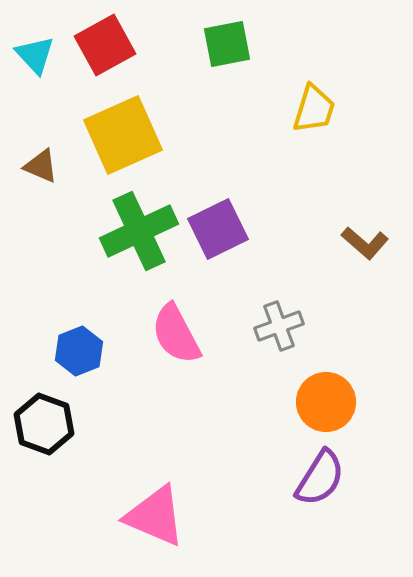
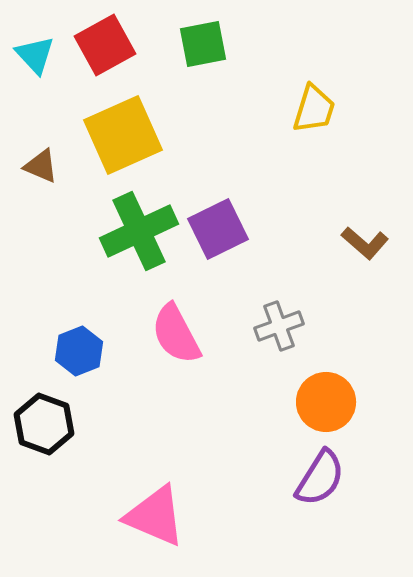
green square: moved 24 px left
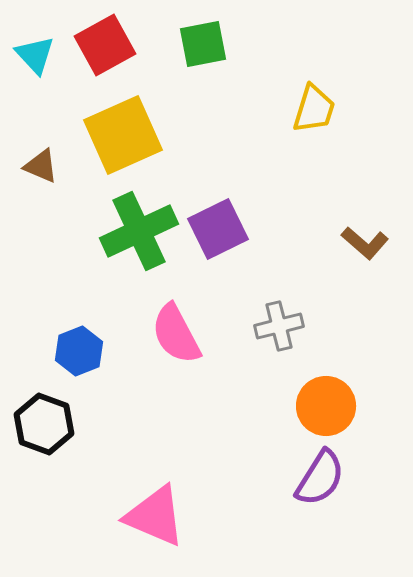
gray cross: rotated 6 degrees clockwise
orange circle: moved 4 px down
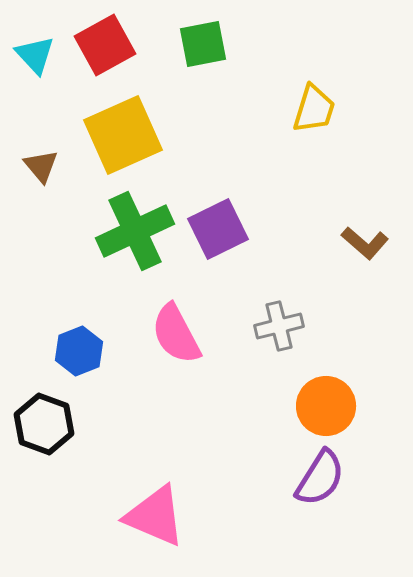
brown triangle: rotated 27 degrees clockwise
green cross: moved 4 px left
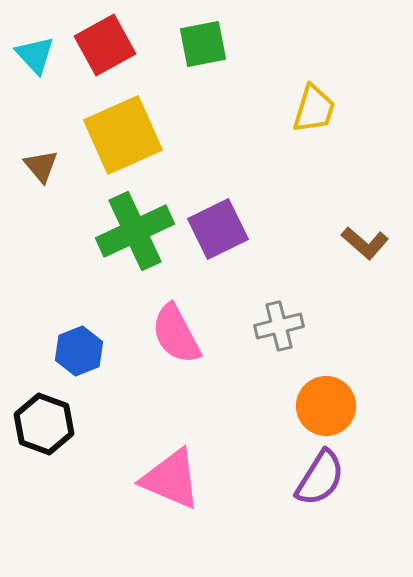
pink triangle: moved 16 px right, 37 px up
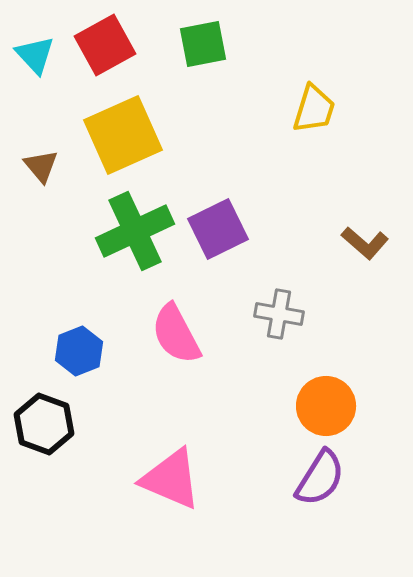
gray cross: moved 12 px up; rotated 24 degrees clockwise
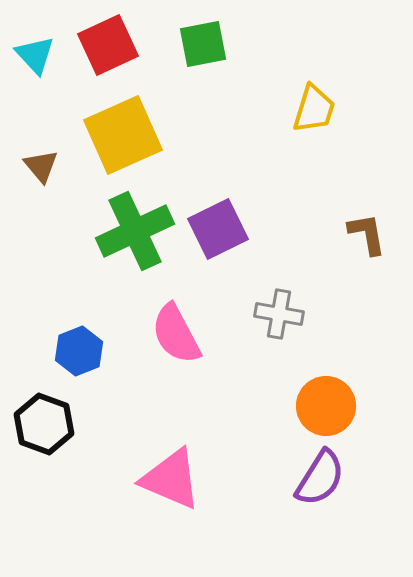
red square: moved 3 px right; rotated 4 degrees clockwise
brown L-shape: moved 2 px right, 9 px up; rotated 141 degrees counterclockwise
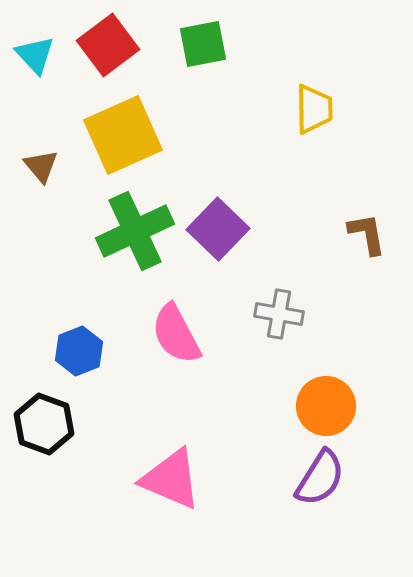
red square: rotated 12 degrees counterclockwise
yellow trapezoid: rotated 18 degrees counterclockwise
purple square: rotated 20 degrees counterclockwise
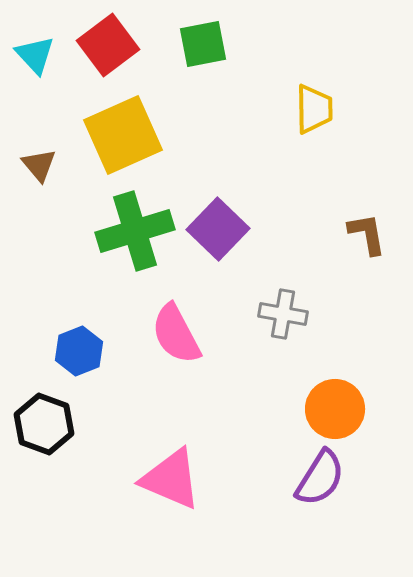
brown triangle: moved 2 px left, 1 px up
green cross: rotated 8 degrees clockwise
gray cross: moved 4 px right
orange circle: moved 9 px right, 3 px down
